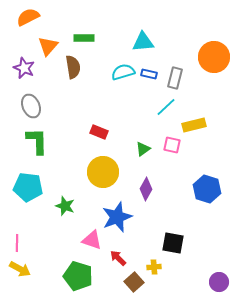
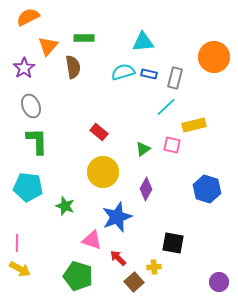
purple star: rotated 15 degrees clockwise
red rectangle: rotated 18 degrees clockwise
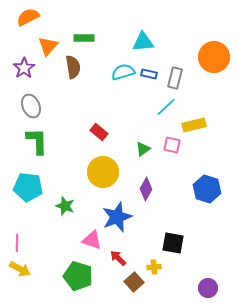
purple circle: moved 11 px left, 6 px down
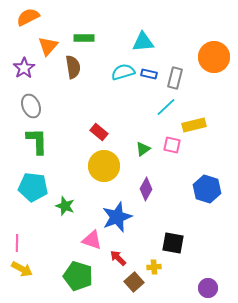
yellow circle: moved 1 px right, 6 px up
cyan pentagon: moved 5 px right
yellow arrow: moved 2 px right
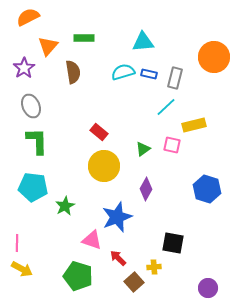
brown semicircle: moved 5 px down
green star: rotated 24 degrees clockwise
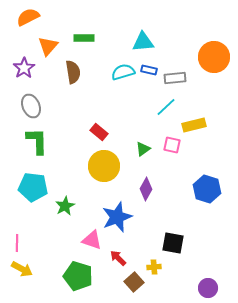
blue rectangle: moved 4 px up
gray rectangle: rotated 70 degrees clockwise
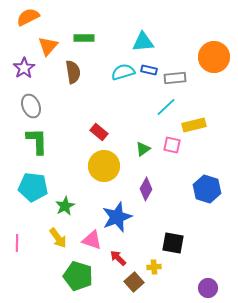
yellow arrow: moved 36 px right, 31 px up; rotated 25 degrees clockwise
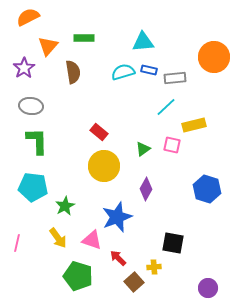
gray ellipse: rotated 60 degrees counterclockwise
pink line: rotated 12 degrees clockwise
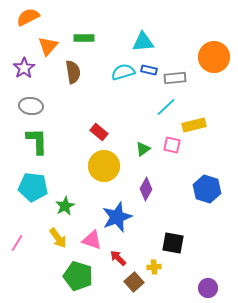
pink line: rotated 18 degrees clockwise
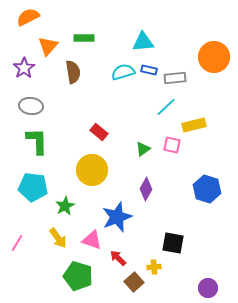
yellow circle: moved 12 px left, 4 px down
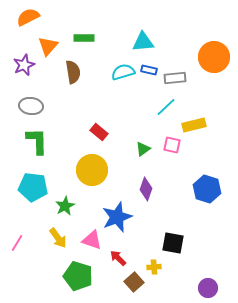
purple star: moved 3 px up; rotated 10 degrees clockwise
purple diamond: rotated 10 degrees counterclockwise
